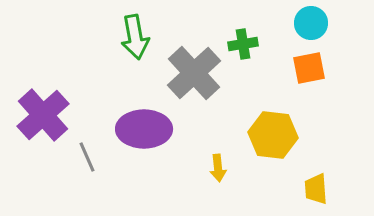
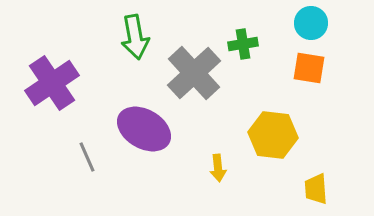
orange square: rotated 20 degrees clockwise
purple cross: moved 9 px right, 32 px up; rotated 8 degrees clockwise
purple ellipse: rotated 30 degrees clockwise
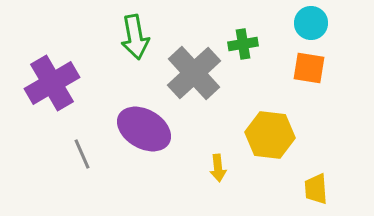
purple cross: rotated 4 degrees clockwise
yellow hexagon: moved 3 px left
gray line: moved 5 px left, 3 px up
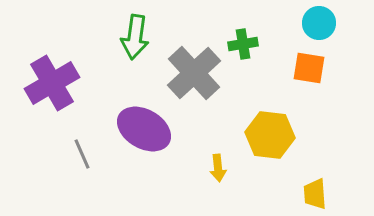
cyan circle: moved 8 px right
green arrow: rotated 18 degrees clockwise
yellow trapezoid: moved 1 px left, 5 px down
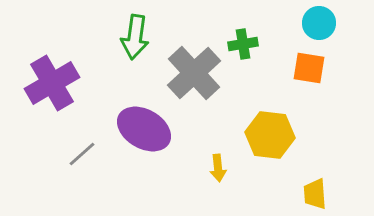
gray line: rotated 72 degrees clockwise
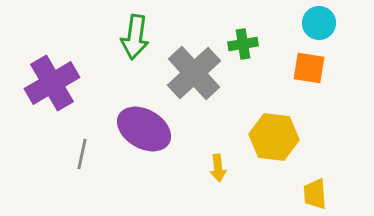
yellow hexagon: moved 4 px right, 2 px down
gray line: rotated 36 degrees counterclockwise
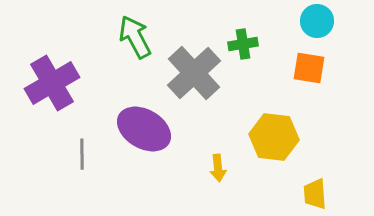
cyan circle: moved 2 px left, 2 px up
green arrow: rotated 144 degrees clockwise
gray line: rotated 12 degrees counterclockwise
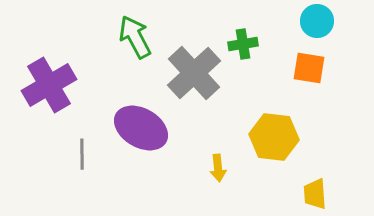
purple cross: moved 3 px left, 2 px down
purple ellipse: moved 3 px left, 1 px up
